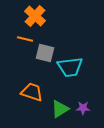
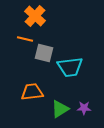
gray square: moved 1 px left
orange trapezoid: rotated 25 degrees counterclockwise
purple star: moved 1 px right
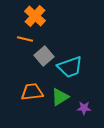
gray square: moved 3 px down; rotated 36 degrees clockwise
cyan trapezoid: rotated 12 degrees counterclockwise
green triangle: moved 12 px up
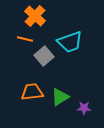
cyan trapezoid: moved 25 px up
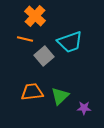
green triangle: moved 1 px up; rotated 12 degrees counterclockwise
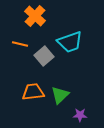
orange line: moved 5 px left, 5 px down
orange trapezoid: moved 1 px right
green triangle: moved 1 px up
purple star: moved 4 px left, 7 px down
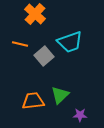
orange cross: moved 2 px up
orange trapezoid: moved 9 px down
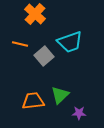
purple star: moved 1 px left, 2 px up
